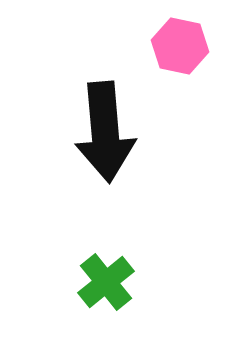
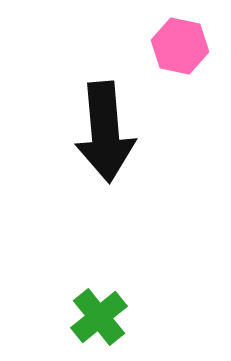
green cross: moved 7 px left, 35 px down
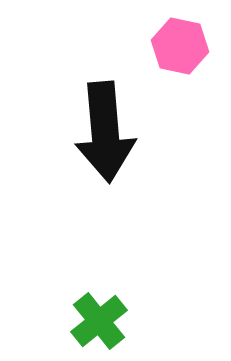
green cross: moved 4 px down
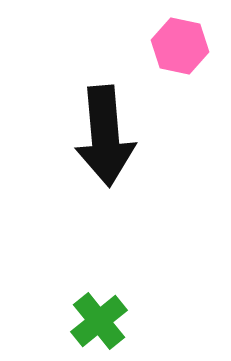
black arrow: moved 4 px down
